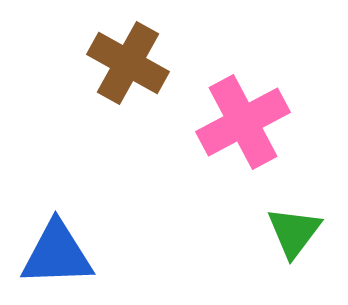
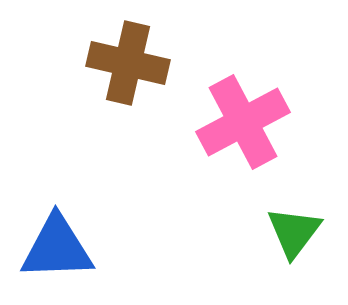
brown cross: rotated 16 degrees counterclockwise
blue triangle: moved 6 px up
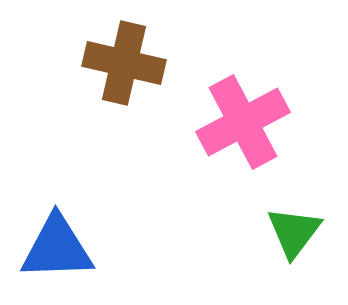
brown cross: moved 4 px left
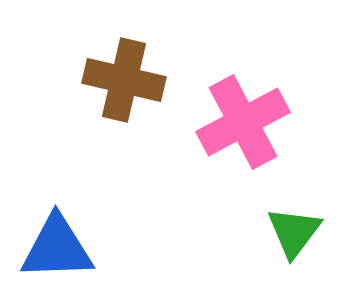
brown cross: moved 17 px down
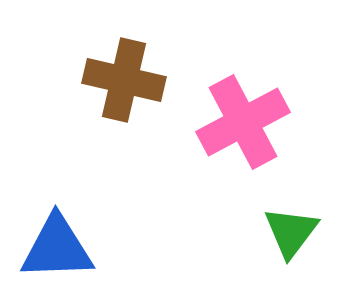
green triangle: moved 3 px left
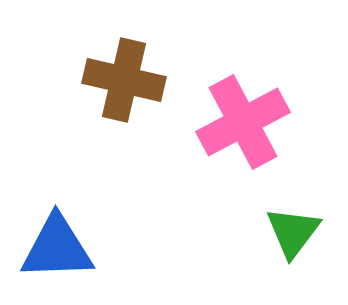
green triangle: moved 2 px right
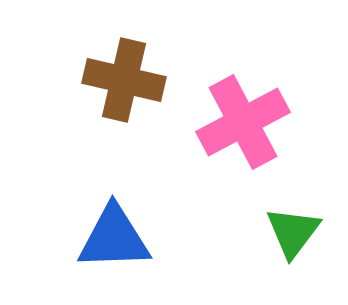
blue triangle: moved 57 px right, 10 px up
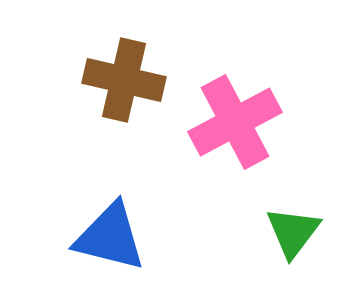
pink cross: moved 8 px left
blue triangle: moved 4 px left, 1 px up; rotated 16 degrees clockwise
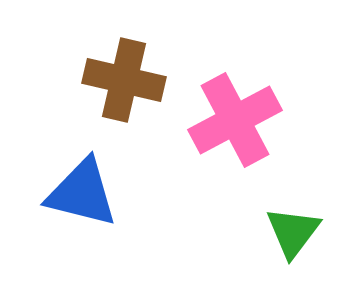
pink cross: moved 2 px up
blue triangle: moved 28 px left, 44 px up
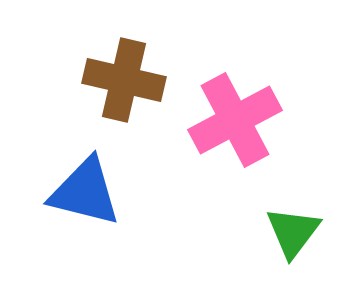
blue triangle: moved 3 px right, 1 px up
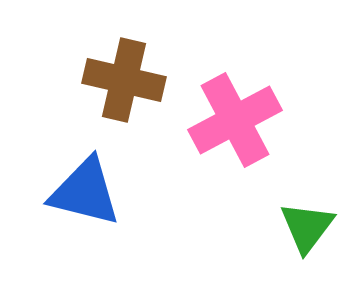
green triangle: moved 14 px right, 5 px up
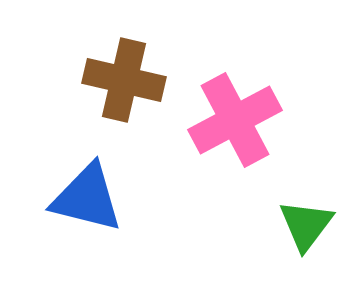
blue triangle: moved 2 px right, 6 px down
green triangle: moved 1 px left, 2 px up
